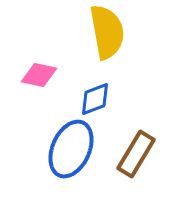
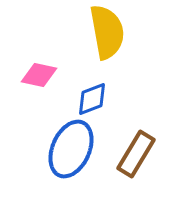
blue diamond: moved 3 px left
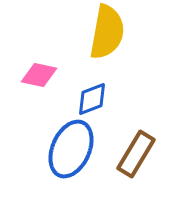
yellow semicircle: rotated 20 degrees clockwise
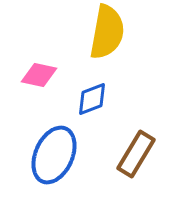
blue ellipse: moved 17 px left, 6 px down
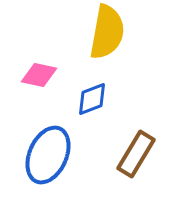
blue ellipse: moved 6 px left
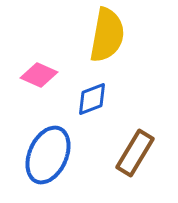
yellow semicircle: moved 3 px down
pink diamond: rotated 12 degrees clockwise
brown rectangle: moved 1 px left, 1 px up
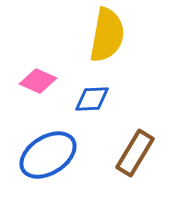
pink diamond: moved 1 px left, 6 px down
blue diamond: rotated 18 degrees clockwise
blue ellipse: rotated 34 degrees clockwise
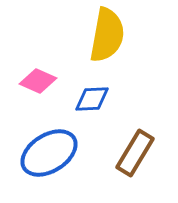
blue ellipse: moved 1 px right, 2 px up
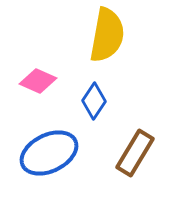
blue diamond: moved 2 px right, 2 px down; rotated 54 degrees counterclockwise
blue ellipse: rotated 6 degrees clockwise
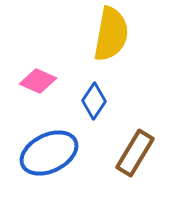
yellow semicircle: moved 4 px right, 1 px up
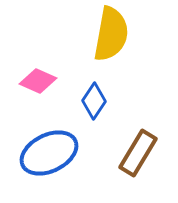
brown rectangle: moved 3 px right
